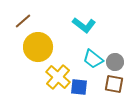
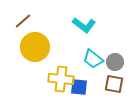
yellow circle: moved 3 px left
yellow cross: moved 3 px right, 2 px down; rotated 35 degrees counterclockwise
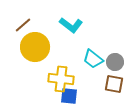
brown line: moved 4 px down
cyan L-shape: moved 13 px left
blue square: moved 10 px left, 9 px down
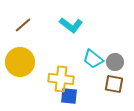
yellow circle: moved 15 px left, 15 px down
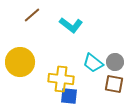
brown line: moved 9 px right, 10 px up
cyan trapezoid: moved 4 px down
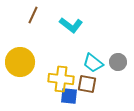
brown line: moved 1 px right; rotated 24 degrees counterclockwise
gray circle: moved 3 px right
brown square: moved 27 px left
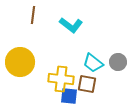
brown line: rotated 18 degrees counterclockwise
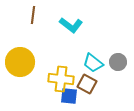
brown square: rotated 18 degrees clockwise
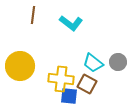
cyan L-shape: moved 2 px up
yellow circle: moved 4 px down
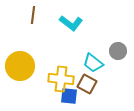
gray circle: moved 11 px up
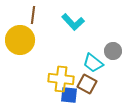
cyan L-shape: moved 2 px right, 1 px up; rotated 10 degrees clockwise
gray circle: moved 5 px left
yellow circle: moved 26 px up
blue square: moved 1 px up
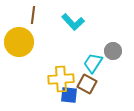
yellow circle: moved 1 px left, 2 px down
cyan trapezoid: rotated 85 degrees clockwise
yellow cross: rotated 10 degrees counterclockwise
